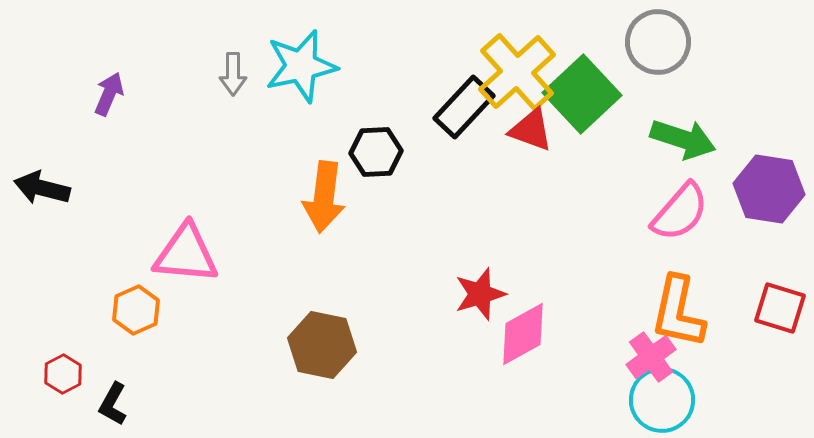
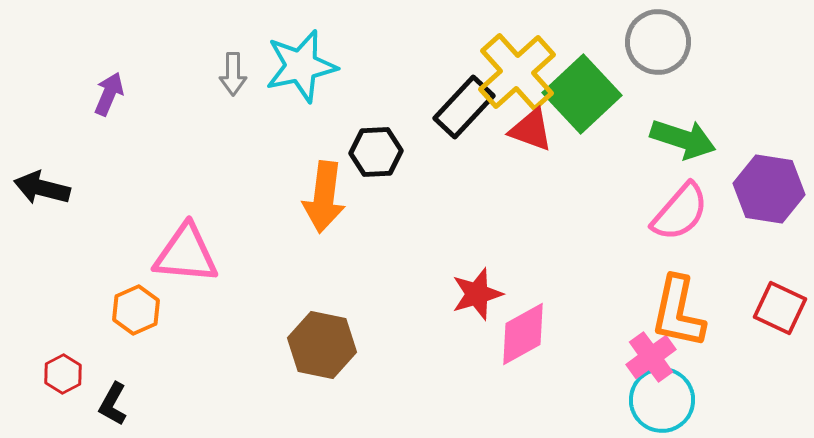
red star: moved 3 px left
red square: rotated 8 degrees clockwise
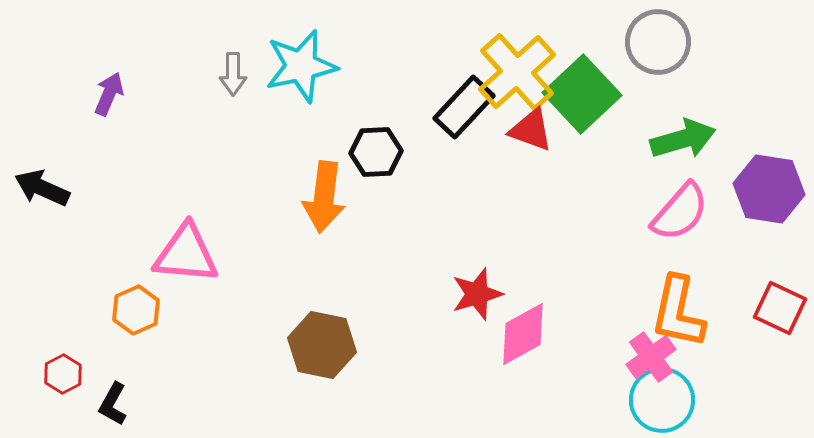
green arrow: rotated 34 degrees counterclockwise
black arrow: rotated 10 degrees clockwise
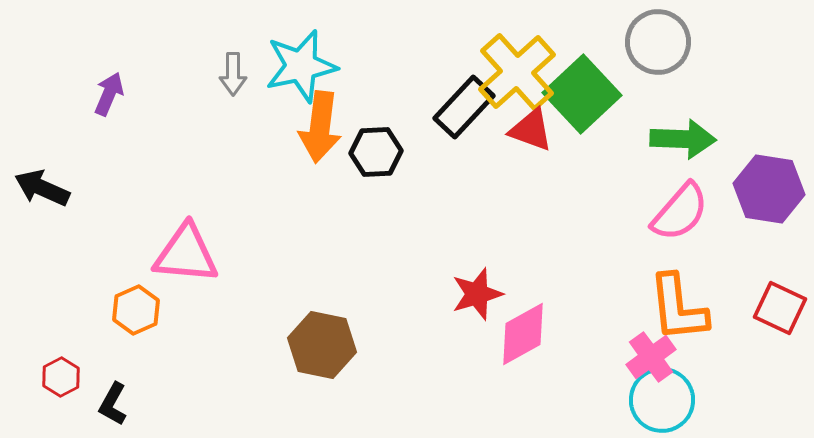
green arrow: rotated 18 degrees clockwise
orange arrow: moved 4 px left, 70 px up
orange L-shape: moved 4 px up; rotated 18 degrees counterclockwise
red hexagon: moved 2 px left, 3 px down
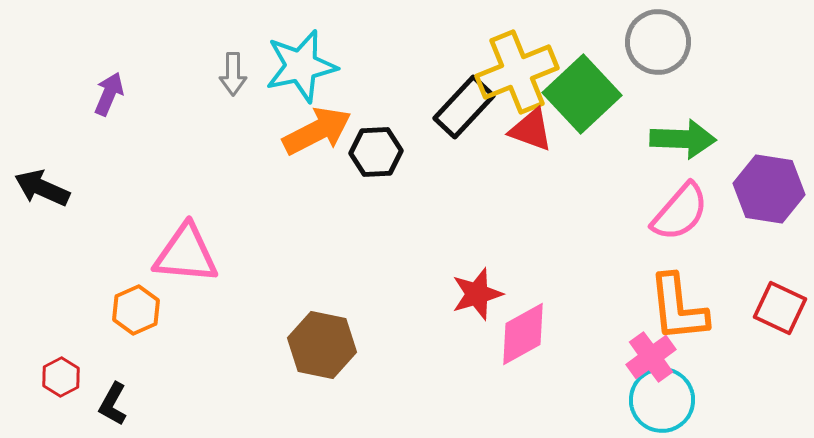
yellow cross: rotated 20 degrees clockwise
orange arrow: moved 3 px left, 4 px down; rotated 124 degrees counterclockwise
